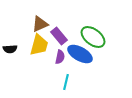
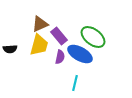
cyan line: moved 9 px right, 1 px down
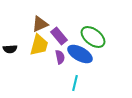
purple semicircle: rotated 24 degrees counterclockwise
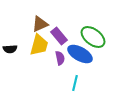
purple semicircle: moved 1 px down
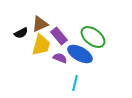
yellow trapezoid: moved 2 px right
black semicircle: moved 11 px right, 16 px up; rotated 24 degrees counterclockwise
purple semicircle: rotated 56 degrees counterclockwise
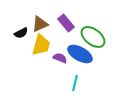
purple rectangle: moved 7 px right, 13 px up
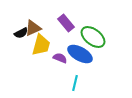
brown triangle: moved 7 px left, 4 px down
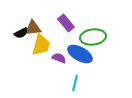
brown triangle: rotated 18 degrees clockwise
green ellipse: rotated 45 degrees counterclockwise
purple semicircle: moved 1 px left
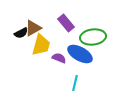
brown triangle: rotated 24 degrees counterclockwise
